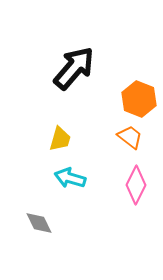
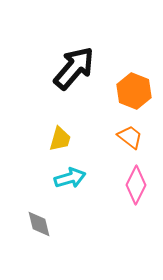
orange hexagon: moved 5 px left, 8 px up
cyan arrow: rotated 148 degrees clockwise
gray diamond: moved 1 px down; rotated 12 degrees clockwise
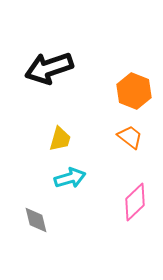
black arrow: moved 25 px left; rotated 150 degrees counterclockwise
pink diamond: moved 1 px left, 17 px down; rotated 21 degrees clockwise
gray diamond: moved 3 px left, 4 px up
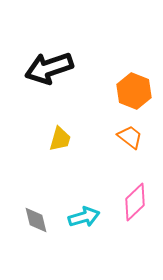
cyan arrow: moved 14 px right, 39 px down
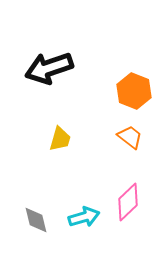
pink diamond: moved 7 px left
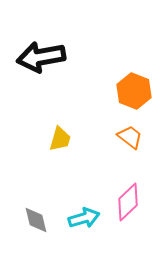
black arrow: moved 8 px left, 11 px up; rotated 9 degrees clockwise
cyan arrow: moved 1 px down
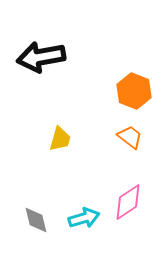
pink diamond: rotated 9 degrees clockwise
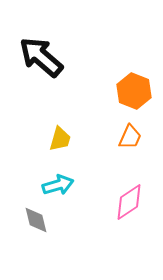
black arrow: rotated 51 degrees clockwise
orange trapezoid: rotated 76 degrees clockwise
pink diamond: moved 1 px right
cyan arrow: moved 26 px left, 33 px up
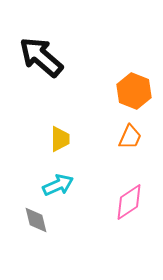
yellow trapezoid: rotated 16 degrees counterclockwise
cyan arrow: rotated 8 degrees counterclockwise
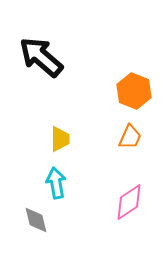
cyan arrow: moved 2 px left, 2 px up; rotated 76 degrees counterclockwise
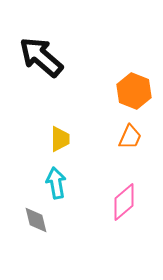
pink diamond: moved 5 px left; rotated 6 degrees counterclockwise
